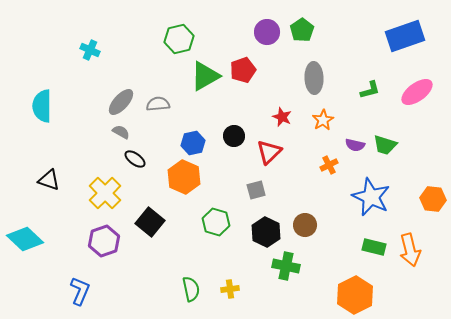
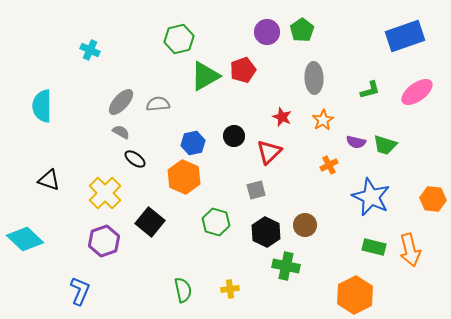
purple semicircle at (355, 145): moved 1 px right, 3 px up
green semicircle at (191, 289): moved 8 px left, 1 px down
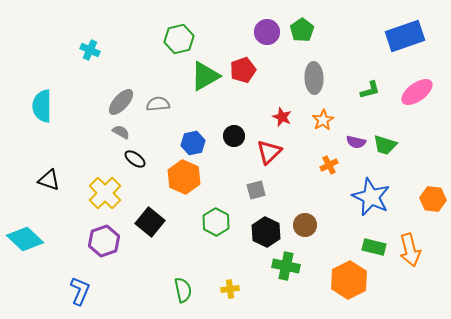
green hexagon at (216, 222): rotated 12 degrees clockwise
orange hexagon at (355, 295): moved 6 px left, 15 px up
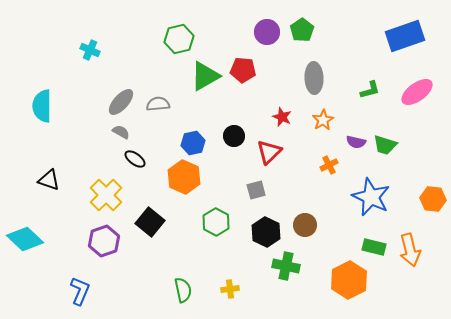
red pentagon at (243, 70): rotated 25 degrees clockwise
yellow cross at (105, 193): moved 1 px right, 2 px down
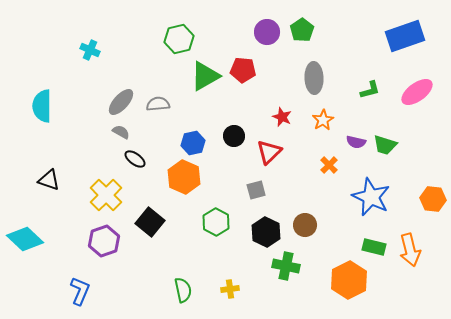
orange cross at (329, 165): rotated 18 degrees counterclockwise
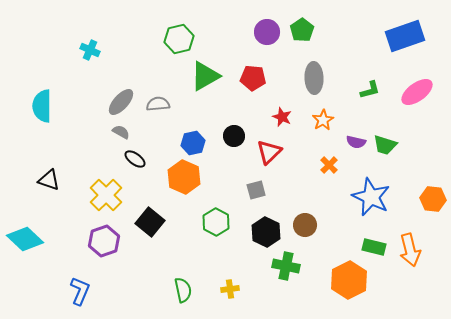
red pentagon at (243, 70): moved 10 px right, 8 px down
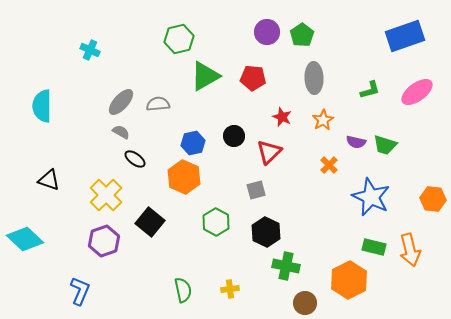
green pentagon at (302, 30): moved 5 px down
brown circle at (305, 225): moved 78 px down
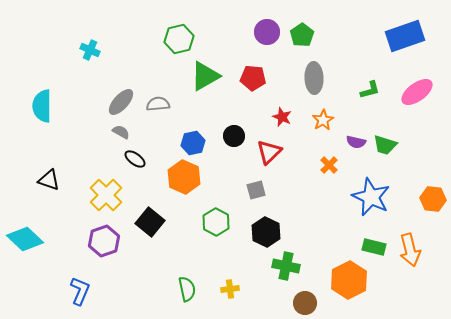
green semicircle at (183, 290): moved 4 px right, 1 px up
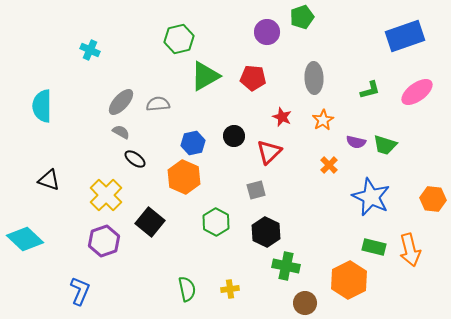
green pentagon at (302, 35): moved 18 px up; rotated 15 degrees clockwise
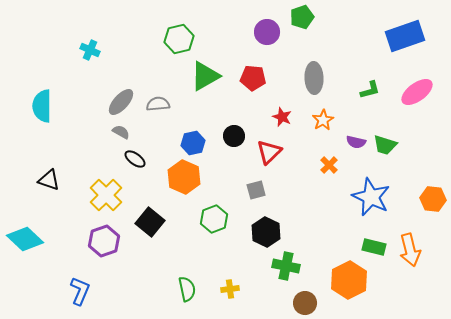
green hexagon at (216, 222): moved 2 px left, 3 px up; rotated 12 degrees clockwise
